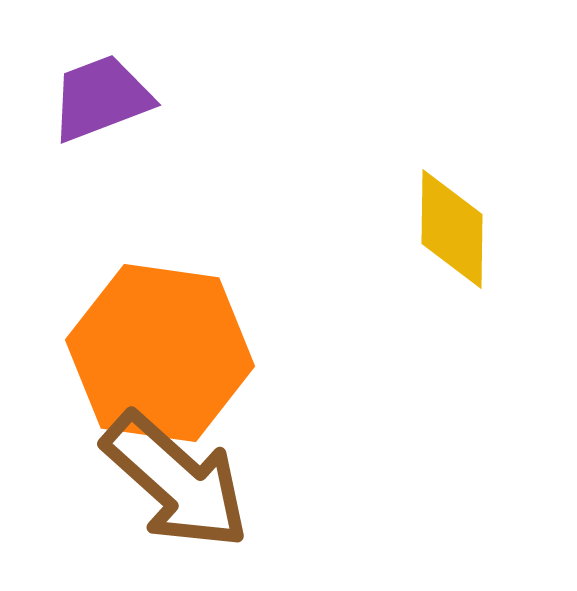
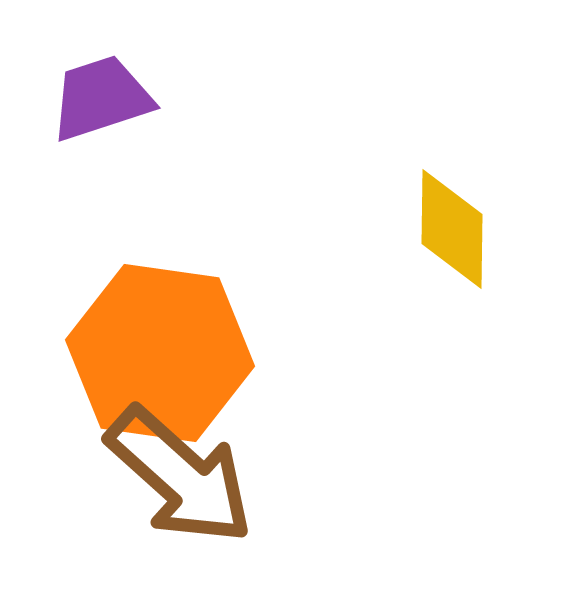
purple trapezoid: rotated 3 degrees clockwise
brown arrow: moved 4 px right, 5 px up
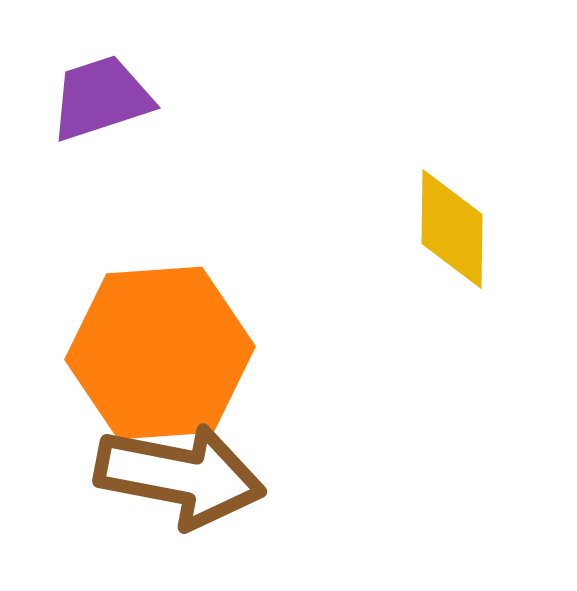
orange hexagon: rotated 12 degrees counterclockwise
brown arrow: rotated 31 degrees counterclockwise
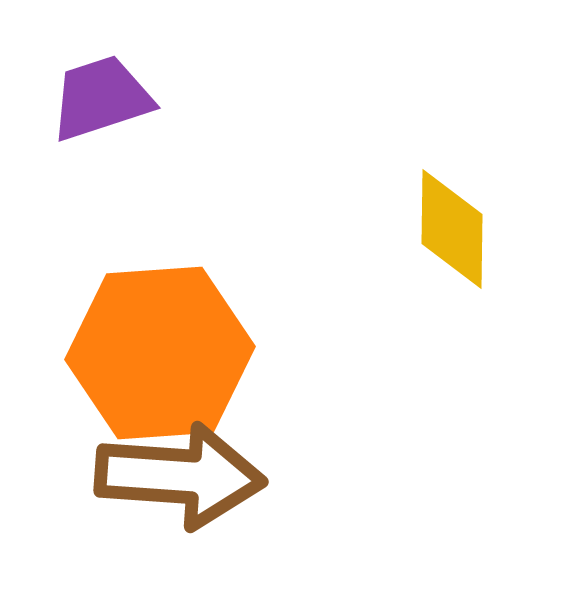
brown arrow: rotated 7 degrees counterclockwise
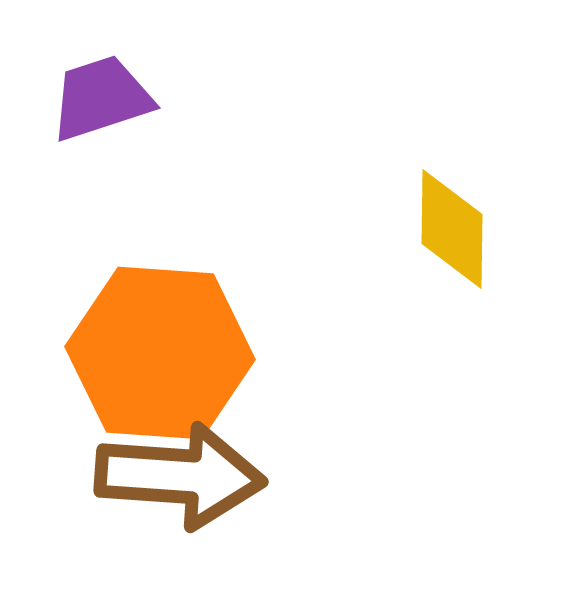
orange hexagon: rotated 8 degrees clockwise
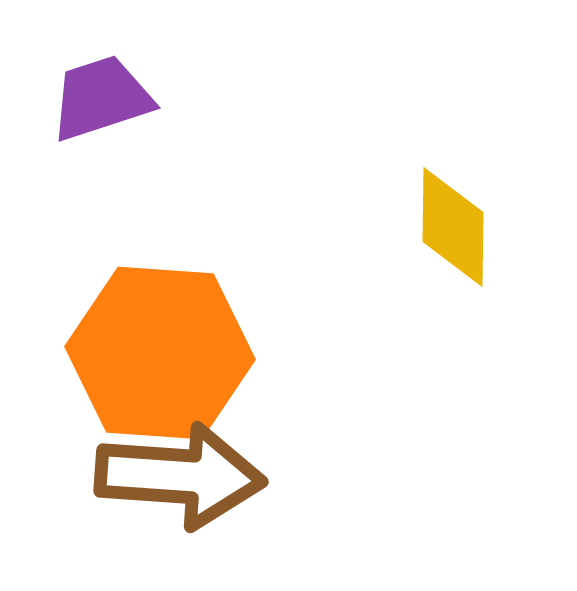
yellow diamond: moved 1 px right, 2 px up
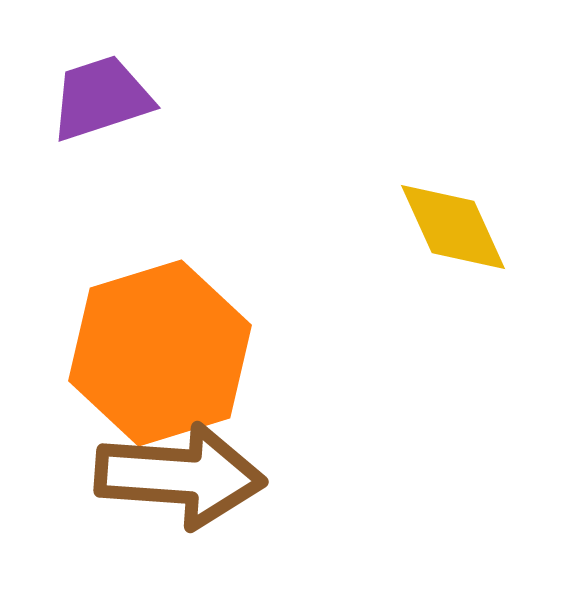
yellow diamond: rotated 25 degrees counterclockwise
orange hexagon: rotated 21 degrees counterclockwise
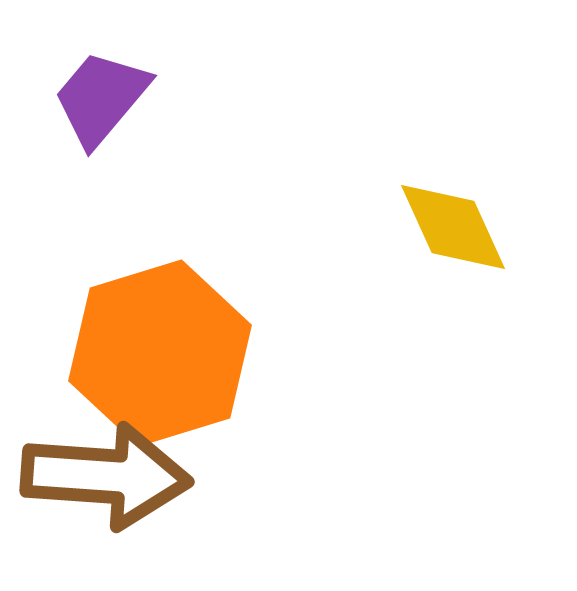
purple trapezoid: rotated 32 degrees counterclockwise
brown arrow: moved 74 px left
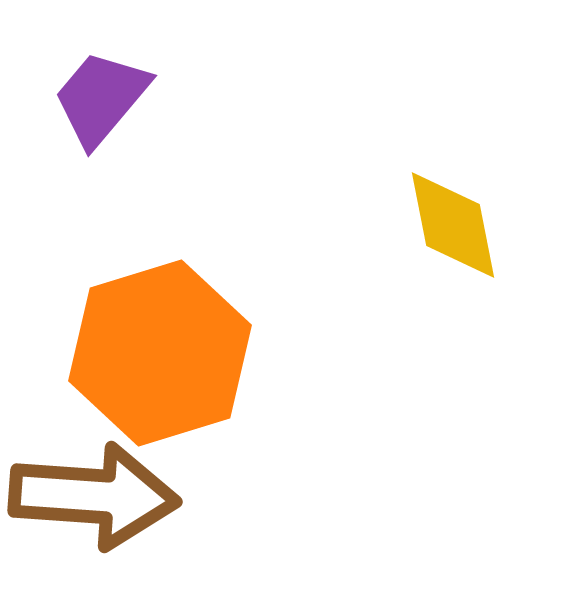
yellow diamond: moved 2 px up; rotated 13 degrees clockwise
brown arrow: moved 12 px left, 20 px down
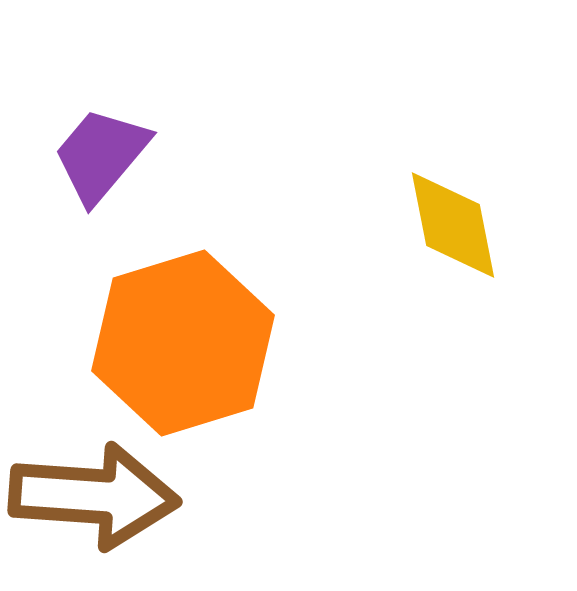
purple trapezoid: moved 57 px down
orange hexagon: moved 23 px right, 10 px up
